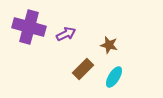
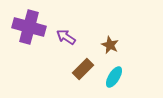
purple arrow: moved 3 px down; rotated 120 degrees counterclockwise
brown star: moved 1 px right; rotated 12 degrees clockwise
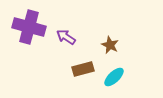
brown rectangle: rotated 30 degrees clockwise
cyan ellipse: rotated 15 degrees clockwise
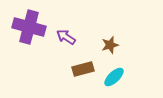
brown star: rotated 30 degrees clockwise
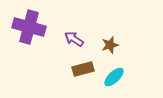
purple arrow: moved 8 px right, 2 px down
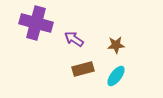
purple cross: moved 7 px right, 4 px up
brown star: moved 6 px right; rotated 12 degrees clockwise
cyan ellipse: moved 2 px right, 1 px up; rotated 10 degrees counterclockwise
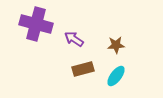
purple cross: moved 1 px down
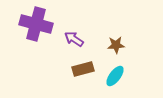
cyan ellipse: moved 1 px left
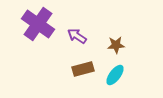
purple cross: moved 2 px right; rotated 20 degrees clockwise
purple arrow: moved 3 px right, 3 px up
cyan ellipse: moved 1 px up
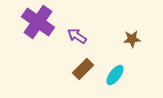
purple cross: moved 2 px up
brown star: moved 16 px right, 6 px up
brown rectangle: rotated 30 degrees counterclockwise
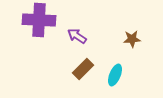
purple cross: moved 1 px right, 2 px up; rotated 32 degrees counterclockwise
cyan ellipse: rotated 15 degrees counterclockwise
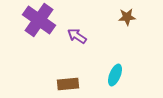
purple cross: rotated 32 degrees clockwise
brown star: moved 5 px left, 22 px up
brown rectangle: moved 15 px left, 15 px down; rotated 40 degrees clockwise
